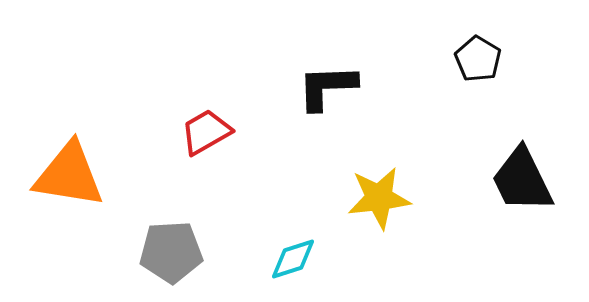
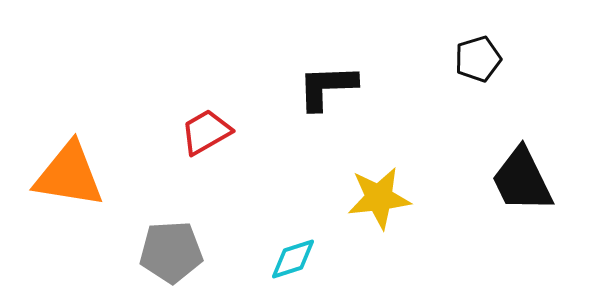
black pentagon: rotated 24 degrees clockwise
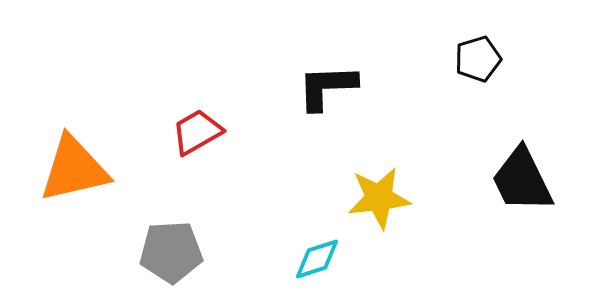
red trapezoid: moved 9 px left
orange triangle: moved 5 px right, 6 px up; rotated 22 degrees counterclockwise
cyan diamond: moved 24 px right
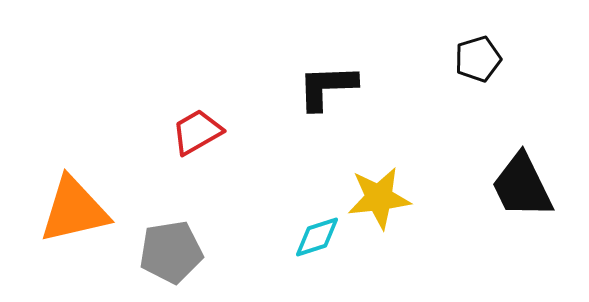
orange triangle: moved 41 px down
black trapezoid: moved 6 px down
gray pentagon: rotated 6 degrees counterclockwise
cyan diamond: moved 22 px up
